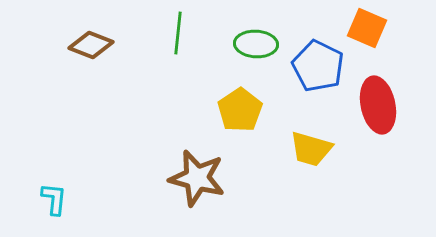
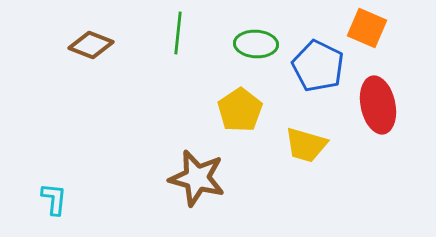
yellow trapezoid: moved 5 px left, 4 px up
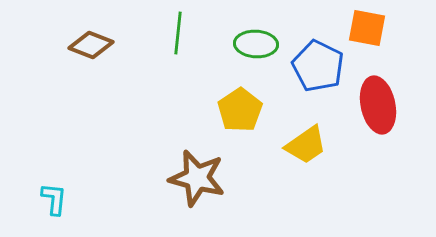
orange square: rotated 12 degrees counterclockwise
yellow trapezoid: rotated 51 degrees counterclockwise
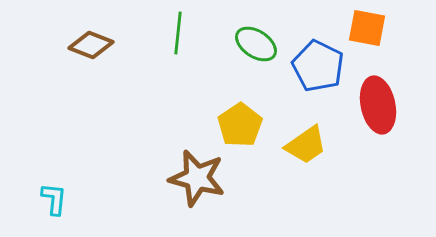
green ellipse: rotated 30 degrees clockwise
yellow pentagon: moved 15 px down
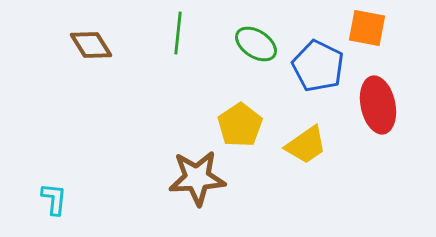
brown diamond: rotated 36 degrees clockwise
brown star: rotated 18 degrees counterclockwise
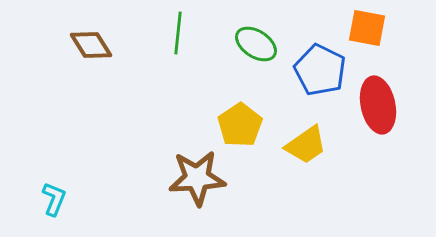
blue pentagon: moved 2 px right, 4 px down
cyan L-shape: rotated 16 degrees clockwise
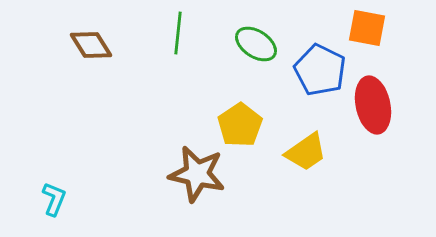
red ellipse: moved 5 px left
yellow trapezoid: moved 7 px down
brown star: moved 4 px up; rotated 16 degrees clockwise
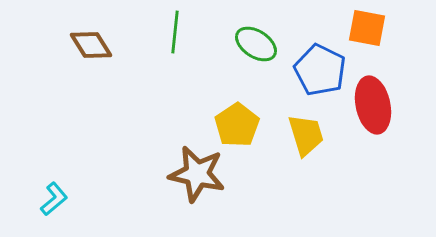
green line: moved 3 px left, 1 px up
yellow pentagon: moved 3 px left
yellow trapezoid: moved 17 px up; rotated 72 degrees counterclockwise
cyan L-shape: rotated 28 degrees clockwise
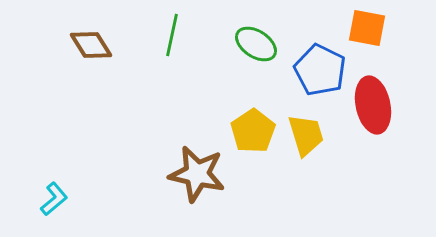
green line: moved 3 px left, 3 px down; rotated 6 degrees clockwise
yellow pentagon: moved 16 px right, 6 px down
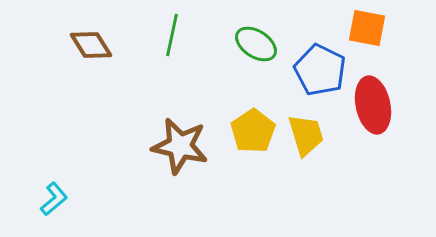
brown star: moved 17 px left, 28 px up
